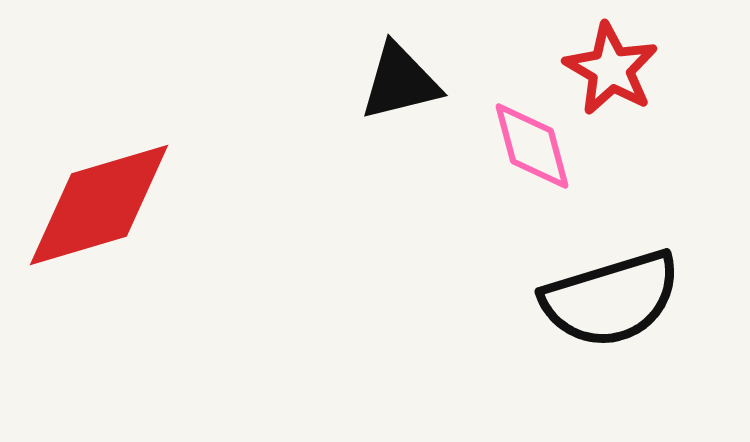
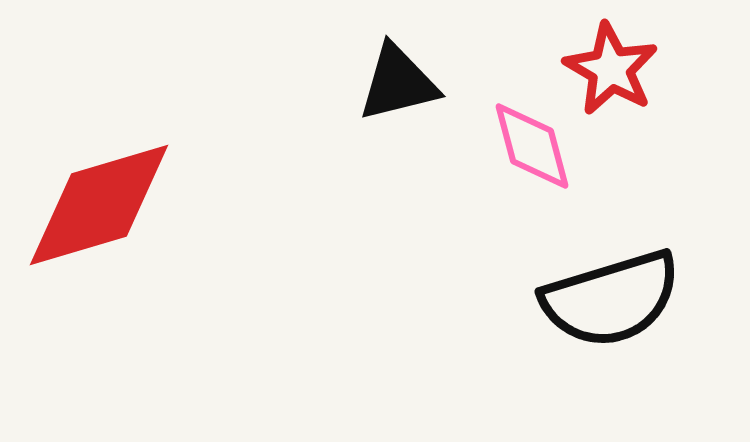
black triangle: moved 2 px left, 1 px down
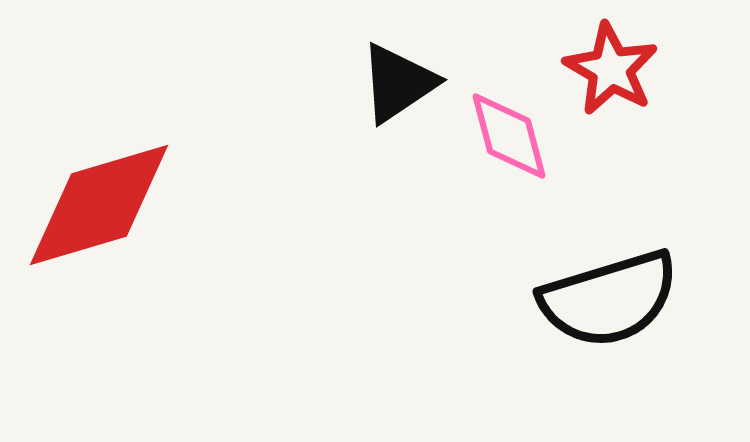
black triangle: rotated 20 degrees counterclockwise
pink diamond: moved 23 px left, 10 px up
black semicircle: moved 2 px left
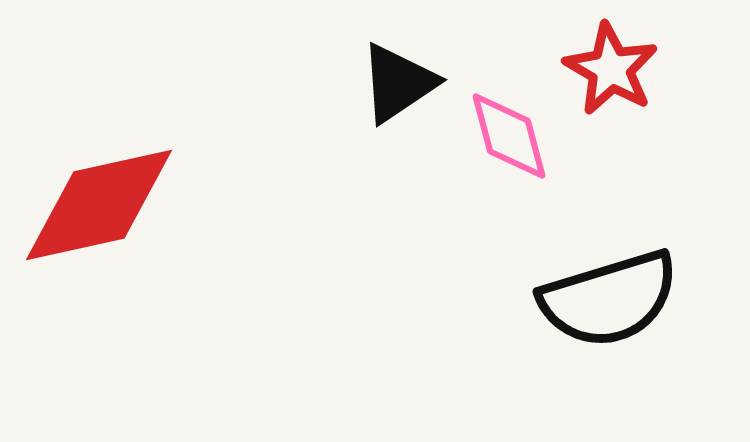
red diamond: rotated 4 degrees clockwise
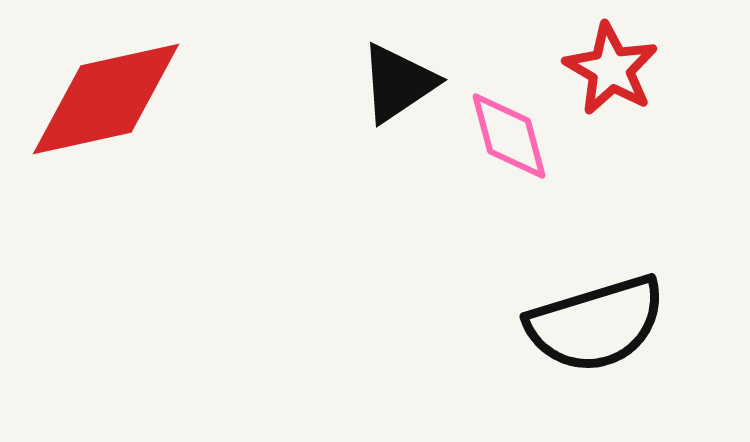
red diamond: moved 7 px right, 106 px up
black semicircle: moved 13 px left, 25 px down
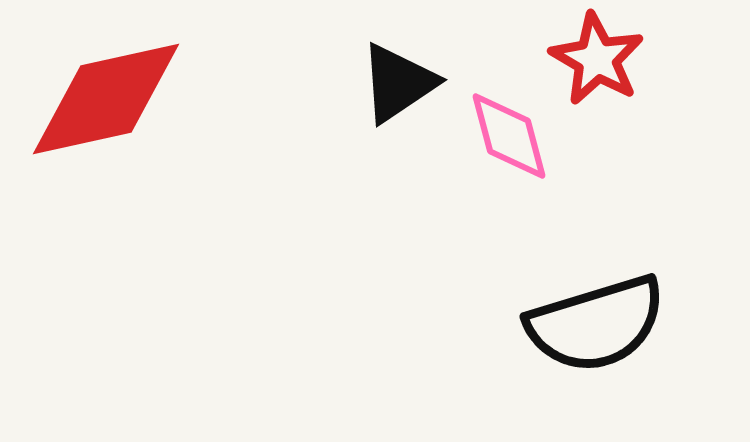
red star: moved 14 px left, 10 px up
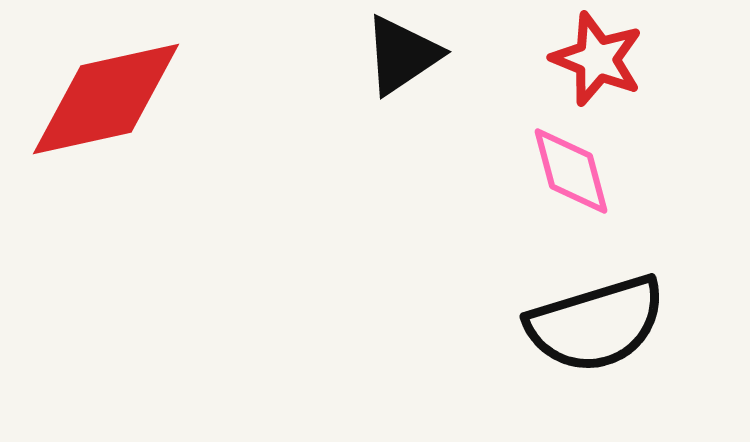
red star: rotated 8 degrees counterclockwise
black triangle: moved 4 px right, 28 px up
pink diamond: moved 62 px right, 35 px down
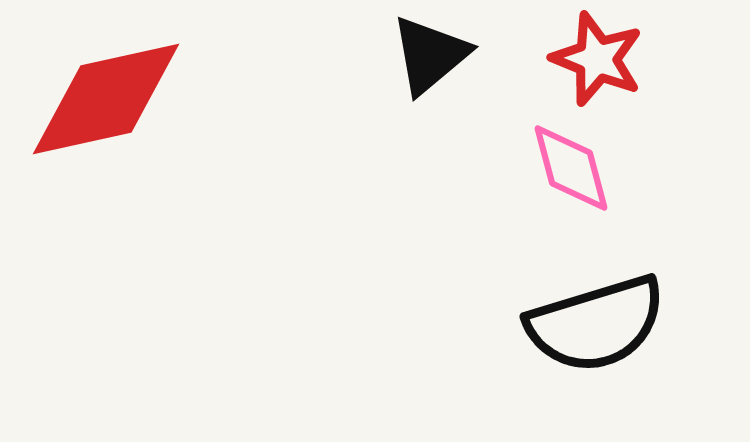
black triangle: moved 28 px right; rotated 6 degrees counterclockwise
pink diamond: moved 3 px up
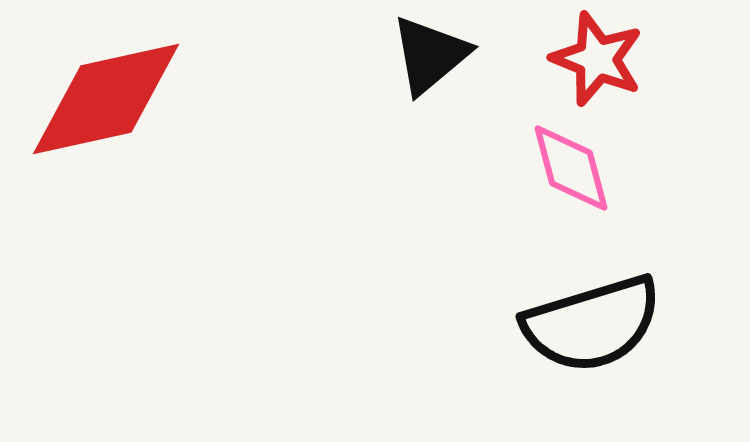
black semicircle: moved 4 px left
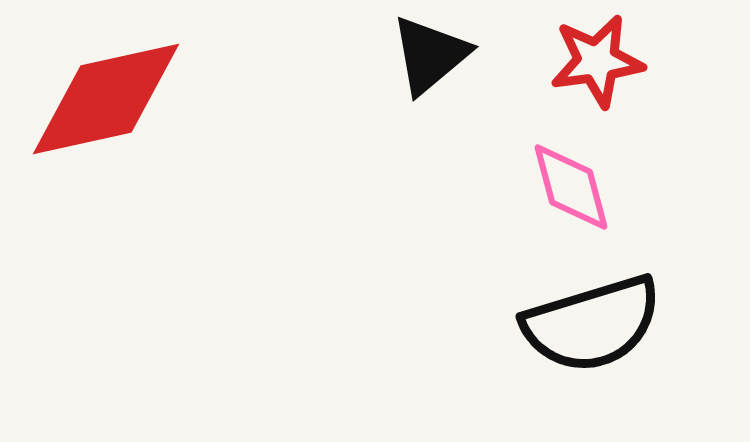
red star: moved 2 px down; rotated 30 degrees counterclockwise
pink diamond: moved 19 px down
